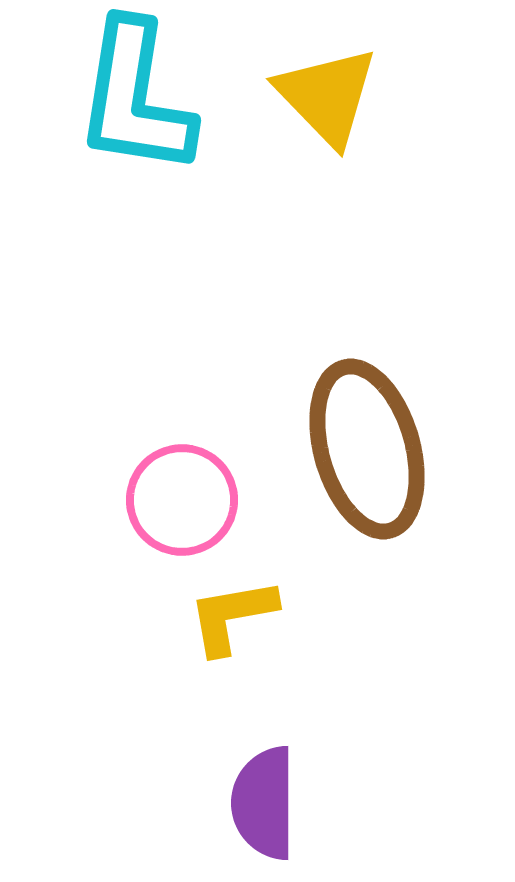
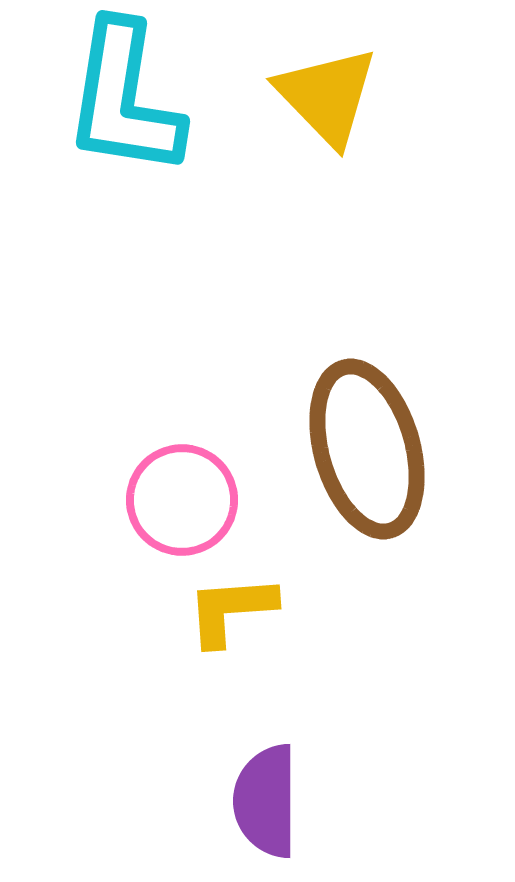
cyan L-shape: moved 11 px left, 1 px down
yellow L-shape: moved 1 px left, 6 px up; rotated 6 degrees clockwise
purple semicircle: moved 2 px right, 2 px up
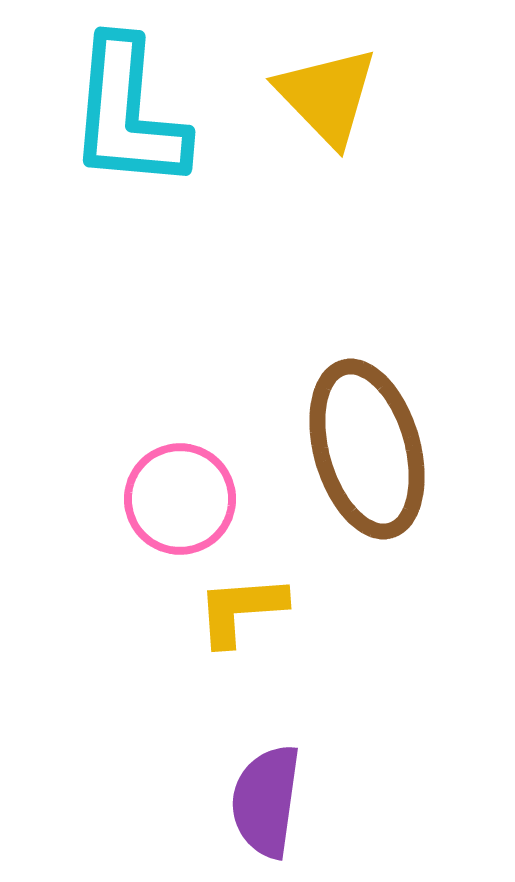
cyan L-shape: moved 4 px right, 15 px down; rotated 4 degrees counterclockwise
pink circle: moved 2 px left, 1 px up
yellow L-shape: moved 10 px right
purple semicircle: rotated 8 degrees clockwise
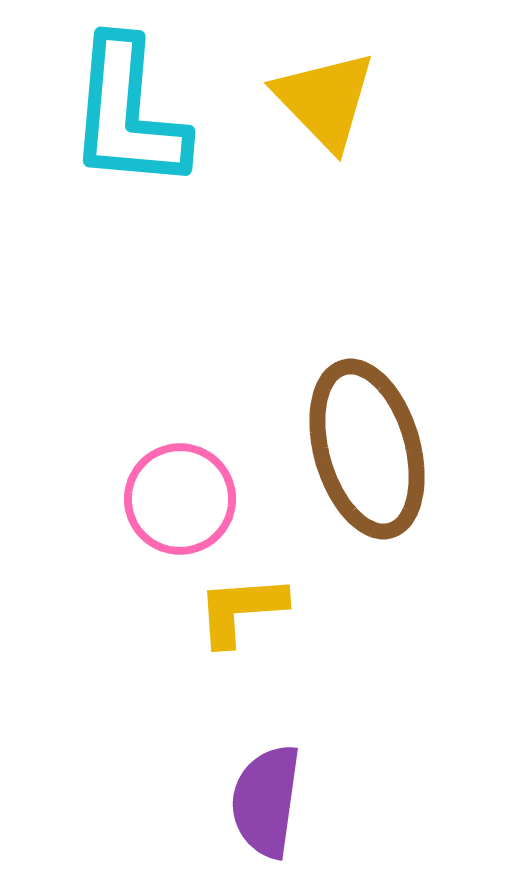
yellow triangle: moved 2 px left, 4 px down
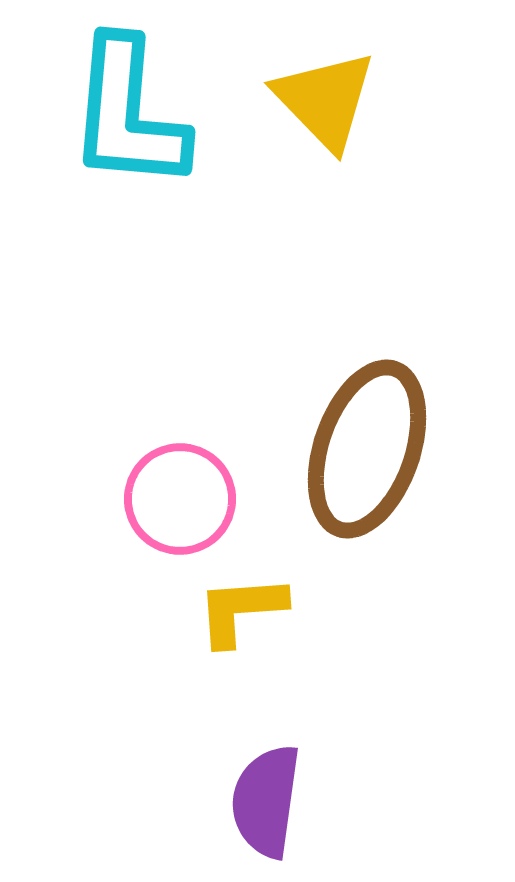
brown ellipse: rotated 35 degrees clockwise
